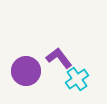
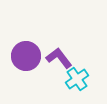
purple circle: moved 15 px up
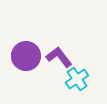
purple L-shape: moved 1 px up
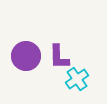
purple L-shape: rotated 144 degrees counterclockwise
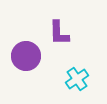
purple L-shape: moved 24 px up
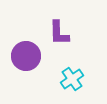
cyan cross: moved 5 px left
